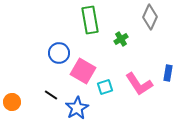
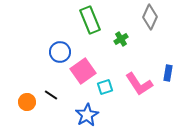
green rectangle: rotated 12 degrees counterclockwise
blue circle: moved 1 px right, 1 px up
pink square: rotated 25 degrees clockwise
orange circle: moved 15 px right
blue star: moved 10 px right, 7 px down
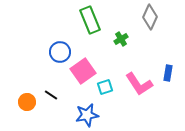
blue star: rotated 20 degrees clockwise
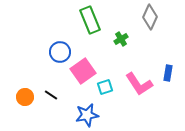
orange circle: moved 2 px left, 5 px up
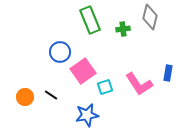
gray diamond: rotated 10 degrees counterclockwise
green cross: moved 2 px right, 10 px up; rotated 24 degrees clockwise
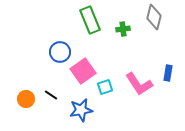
gray diamond: moved 4 px right
orange circle: moved 1 px right, 2 px down
blue star: moved 6 px left, 5 px up
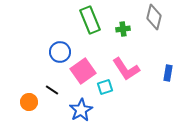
pink L-shape: moved 13 px left, 15 px up
black line: moved 1 px right, 5 px up
orange circle: moved 3 px right, 3 px down
blue star: rotated 20 degrees counterclockwise
